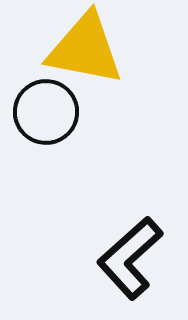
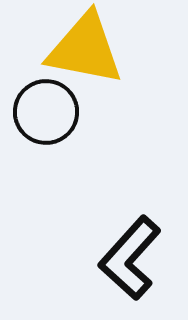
black L-shape: rotated 6 degrees counterclockwise
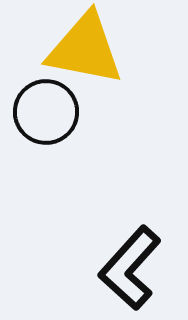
black L-shape: moved 10 px down
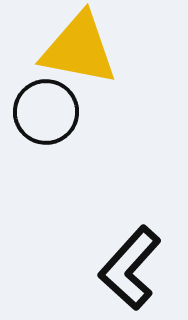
yellow triangle: moved 6 px left
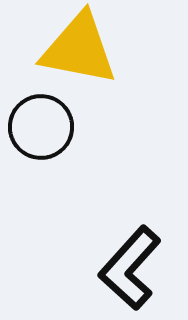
black circle: moved 5 px left, 15 px down
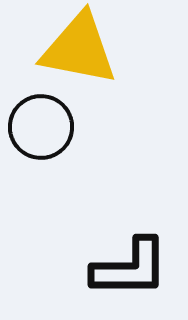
black L-shape: rotated 132 degrees counterclockwise
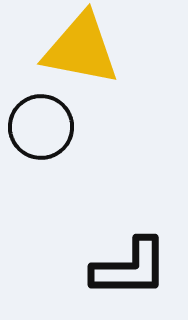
yellow triangle: moved 2 px right
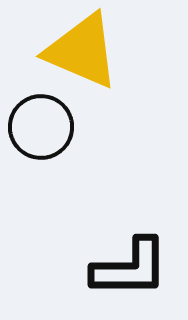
yellow triangle: moved 1 px right, 2 px down; rotated 12 degrees clockwise
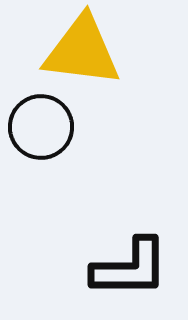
yellow triangle: rotated 16 degrees counterclockwise
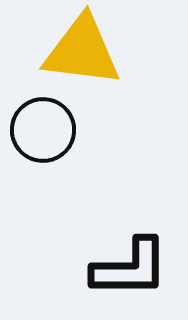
black circle: moved 2 px right, 3 px down
